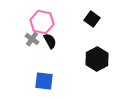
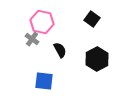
black semicircle: moved 10 px right, 9 px down
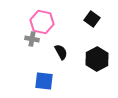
gray cross: rotated 24 degrees counterclockwise
black semicircle: moved 1 px right, 2 px down
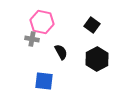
black square: moved 6 px down
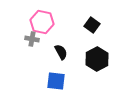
blue square: moved 12 px right
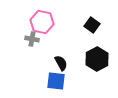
black semicircle: moved 11 px down
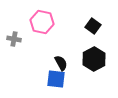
black square: moved 1 px right, 1 px down
gray cross: moved 18 px left
black hexagon: moved 3 px left
blue square: moved 2 px up
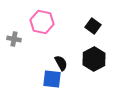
blue square: moved 4 px left
